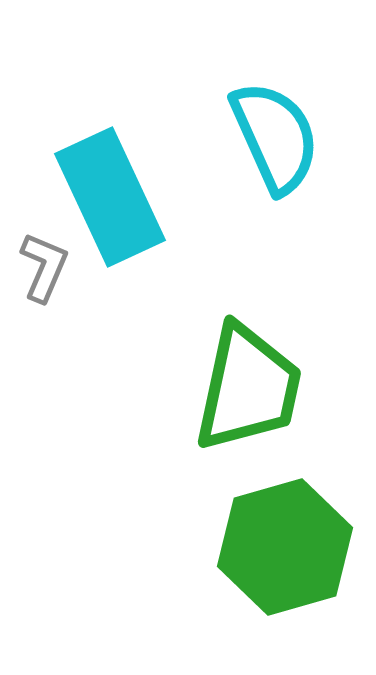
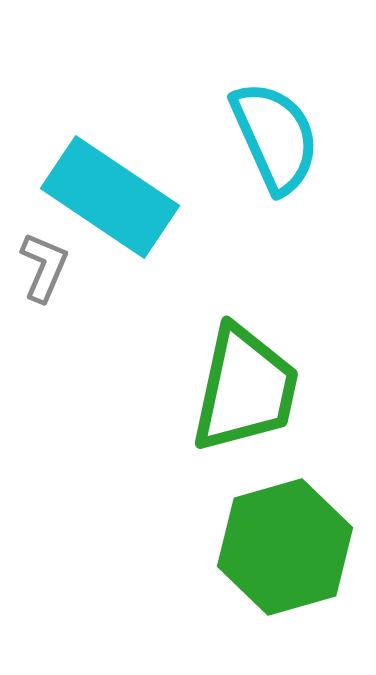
cyan rectangle: rotated 31 degrees counterclockwise
green trapezoid: moved 3 px left, 1 px down
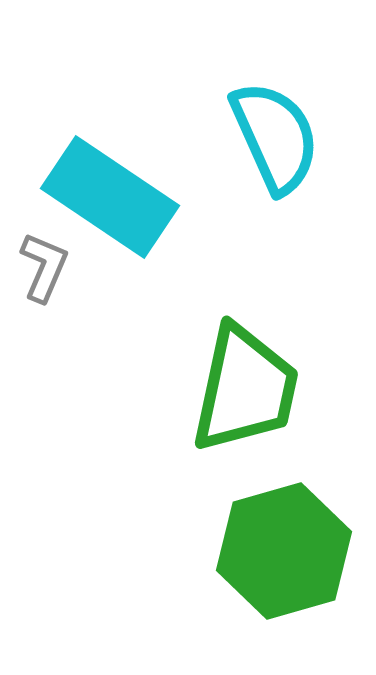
green hexagon: moved 1 px left, 4 px down
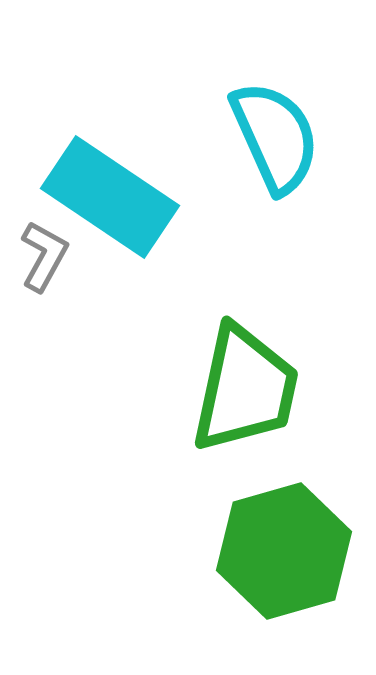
gray L-shape: moved 11 px up; rotated 6 degrees clockwise
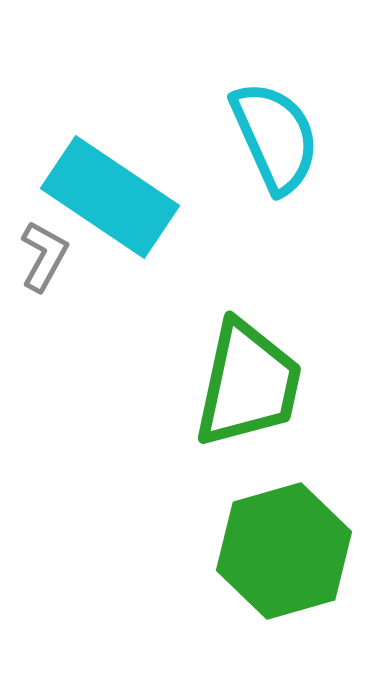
green trapezoid: moved 3 px right, 5 px up
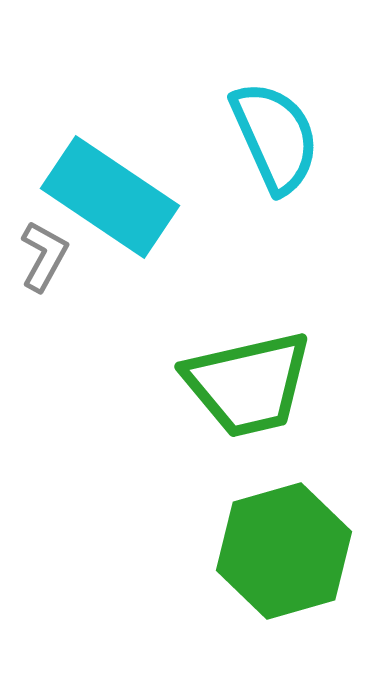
green trapezoid: rotated 65 degrees clockwise
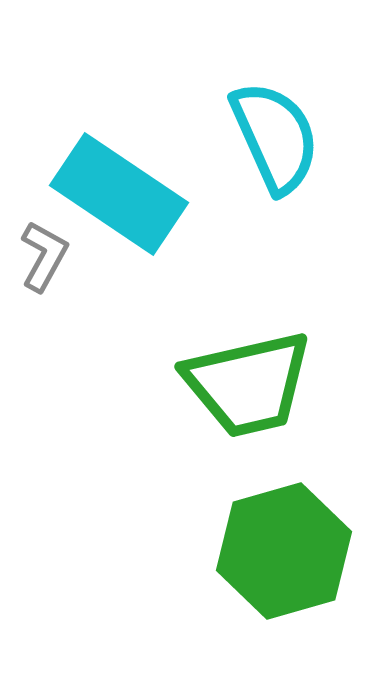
cyan rectangle: moved 9 px right, 3 px up
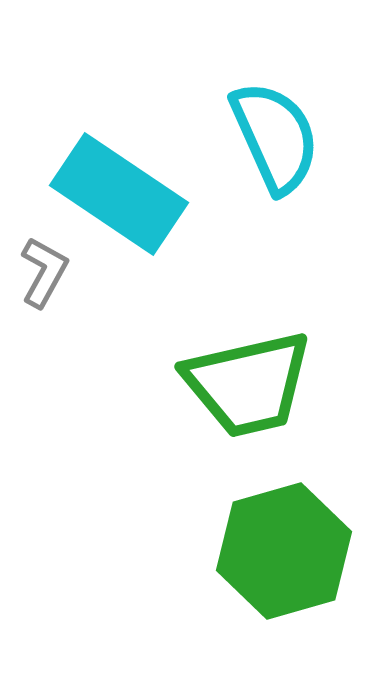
gray L-shape: moved 16 px down
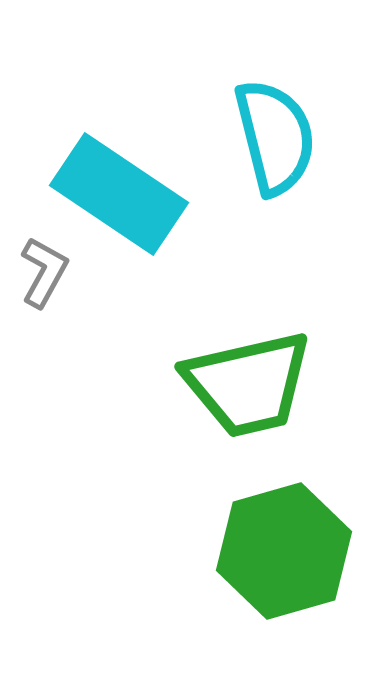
cyan semicircle: rotated 10 degrees clockwise
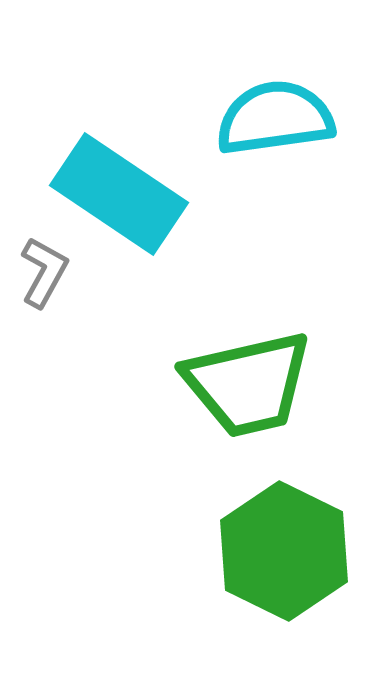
cyan semicircle: moved 19 px up; rotated 84 degrees counterclockwise
green hexagon: rotated 18 degrees counterclockwise
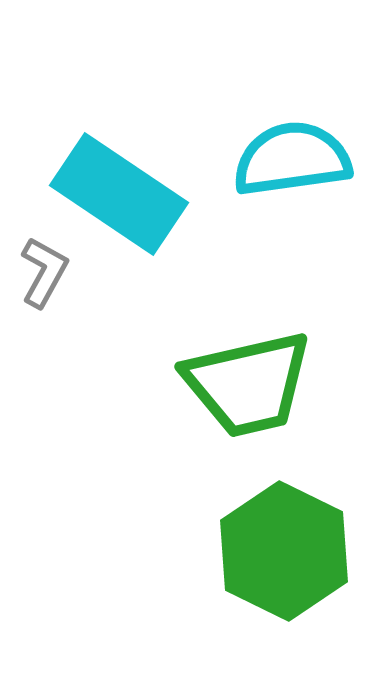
cyan semicircle: moved 17 px right, 41 px down
